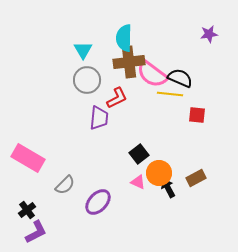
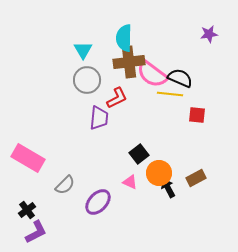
pink triangle: moved 8 px left
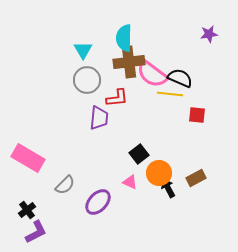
red L-shape: rotated 20 degrees clockwise
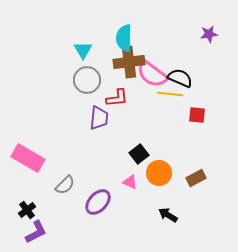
black arrow: moved 27 px down; rotated 30 degrees counterclockwise
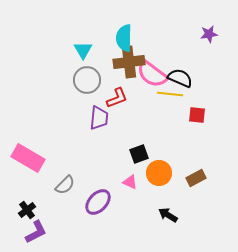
red L-shape: rotated 15 degrees counterclockwise
black square: rotated 18 degrees clockwise
